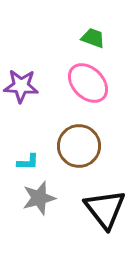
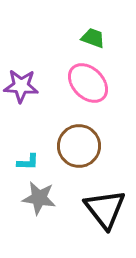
gray star: rotated 24 degrees clockwise
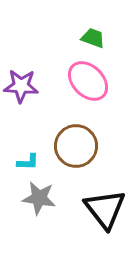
pink ellipse: moved 2 px up
brown circle: moved 3 px left
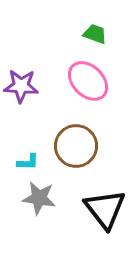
green trapezoid: moved 2 px right, 4 px up
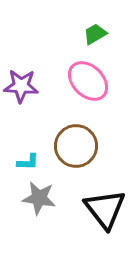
green trapezoid: rotated 50 degrees counterclockwise
